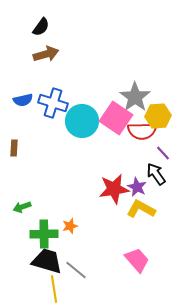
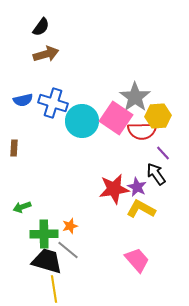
gray line: moved 8 px left, 20 px up
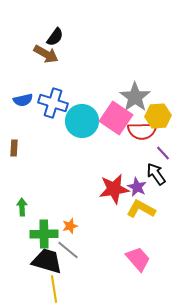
black semicircle: moved 14 px right, 10 px down
brown arrow: rotated 45 degrees clockwise
green arrow: rotated 108 degrees clockwise
pink trapezoid: moved 1 px right, 1 px up
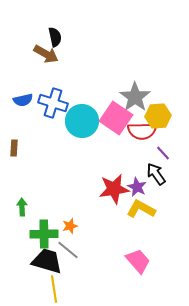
black semicircle: rotated 48 degrees counterclockwise
pink trapezoid: moved 2 px down
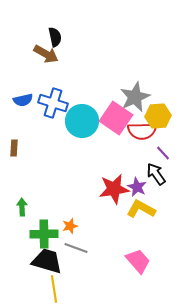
gray star: rotated 12 degrees clockwise
gray line: moved 8 px right, 2 px up; rotated 20 degrees counterclockwise
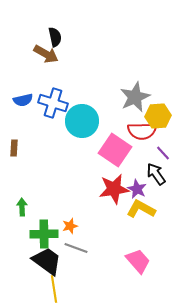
pink square: moved 1 px left, 32 px down
purple star: moved 2 px down
black trapezoid: rotated 20 degrees clockwise
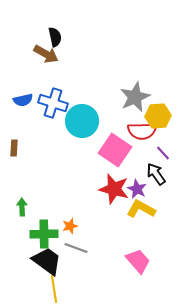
red star: rotated 24 degrees clockwise
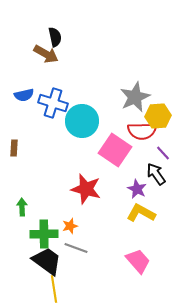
blue semicircle: moved 1 px right, 5 px up
red star: moved 28 px left
yellow L-shape: moved 4 px down
